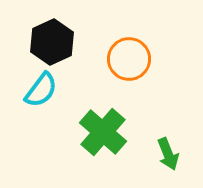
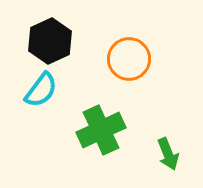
black hexagon: moved 2 px left, 1 px up
green cross: moved 2 px left, 2 px up; rotated 24 degrees clockwise
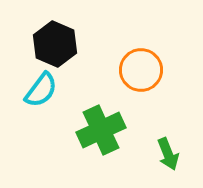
black hexagon: moved 5 px right, 3 px down; rotated 12 degrees counterclockwise
orange circle: moved 12 px right, 11 px down
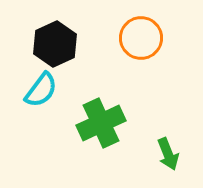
black hexagon: rotated 12 degrees clockwise
orange circle: moved 32 px up
green cross: moved 7 px up
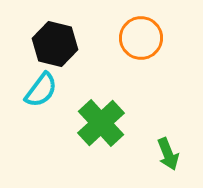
black hexagon: rotated 21 degrees counterclockwise
green cross: rotated 18 degrees counterclockwise
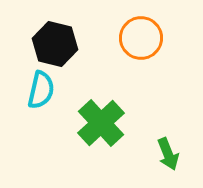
cyan semicircle: rotated 24 degrees counterclockwise
